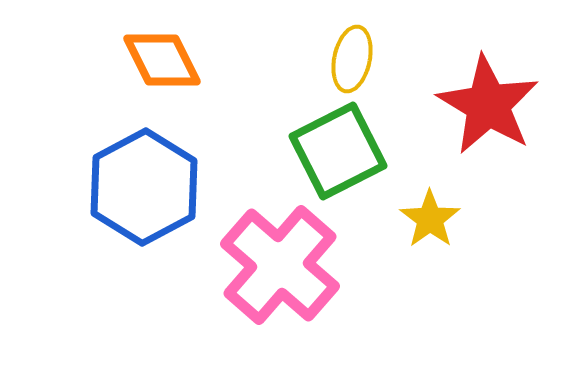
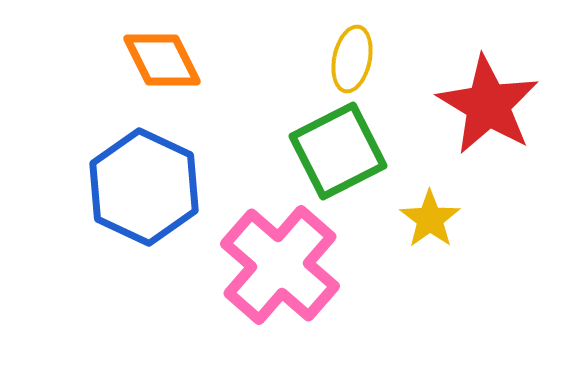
blue hexagon: rotated 7 degrees counterclockwise
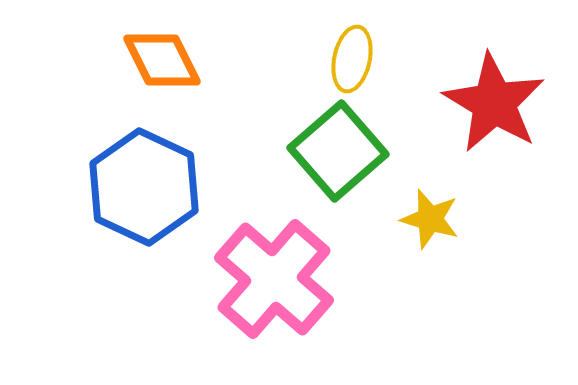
red star: moved 6 px right, 2 px up
green square: rotated 14 degrees counterclockwise
yellow star: rotated 20 degrees counterclockwise
pink cross: moved 6 px left, 14 px down
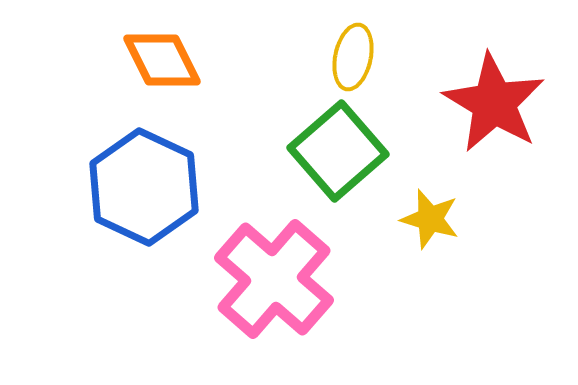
yellow ellipse: moved 1 px right, 2 px up
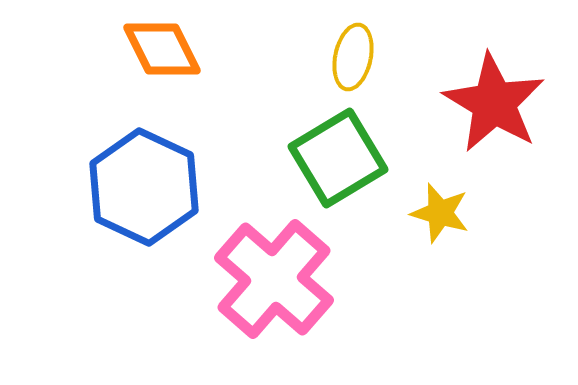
orange diamond: moved 11 px up
green square: moved 7 px down; rotated 10 degrees clockwise
yellow star: moved 10 px right, 6 px up
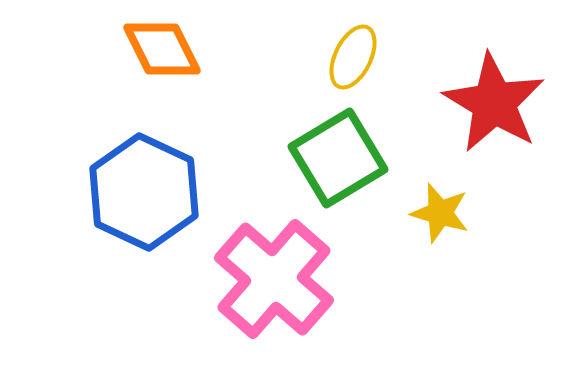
yellow ellipse: rotated 14 degrees clockwise
blue hexagon: moved 5 px down
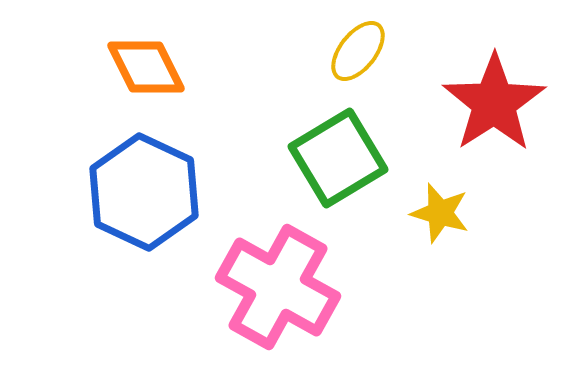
orange diamond: moved 16 px left, 18 px down
yellow ellipse: moved 5 px right, 6 px up; rotated 12 degrees clockwise
red star: rotated 8 degrees clockwise
pink cross: moved 4 px right, 8 px down; rotated 12 degrees counterclockwise
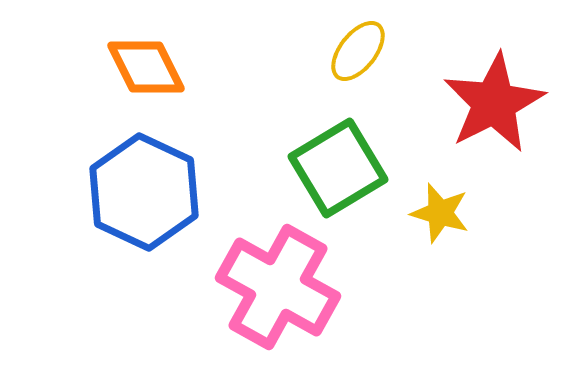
red star: rotated 6 degrees clockwise
green square: moved 10 px down
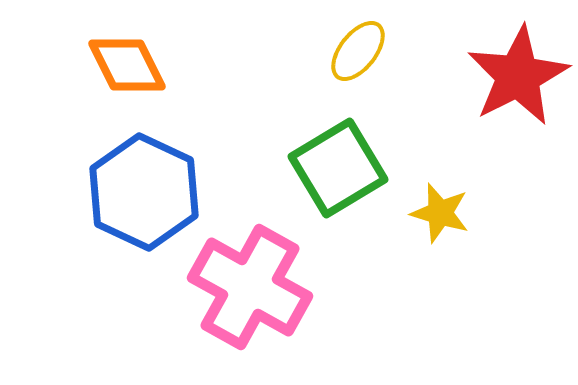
orange diamond: moved 19 px left, 2 px up
red star: moved 24 px right, 27 px up
pink cross: moved 28 px left
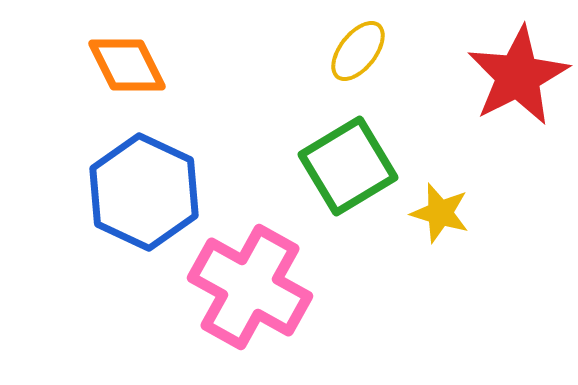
green square: moved 10 px right, 2 px up
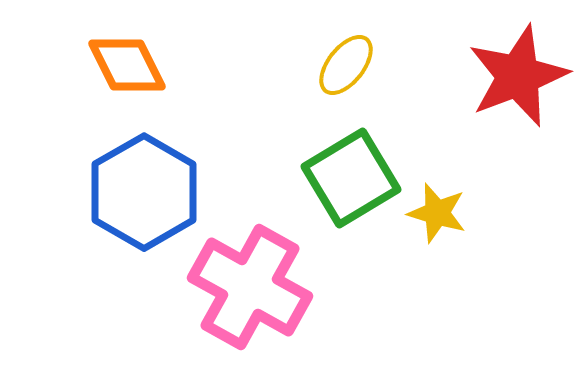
yellow ellipse: moved 12 px left, 14 px down
red star: rotated 6 degrees clockwise
green square: moved 3 px right, 12 px down
blue hexagon: rotated 5 degrees clockwise
yellow star: moved 3 px left
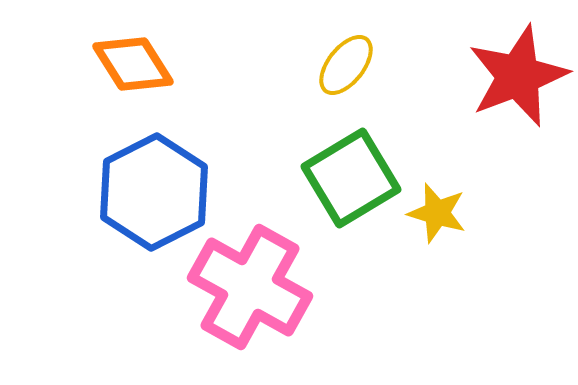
orange diamond: moved 6 px right, 1 px up; rotated 6 degrees counterclockwise
blue hexagon: moved 10 px right; rotated 3 degrees clockwise
